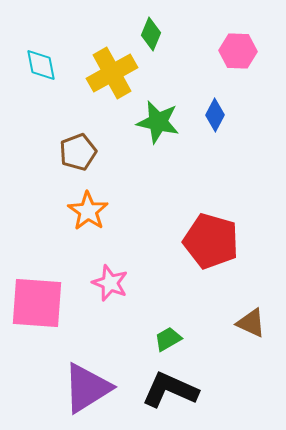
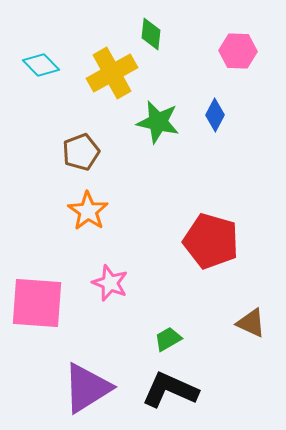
green diamond: rotated 16 degrees counterclockwise
cyan diamond: rotated 33 degrees counterclockwise
brown pentagon: moved 3 px right
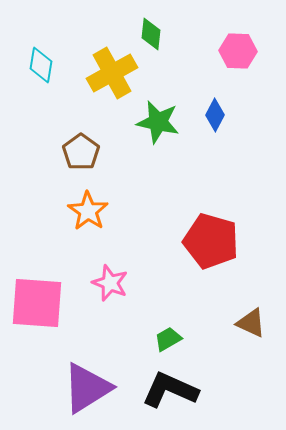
cyan diamond: rotated 54 degrees clockwise
brown pentagon: rotated 15 degrees counterclockwise
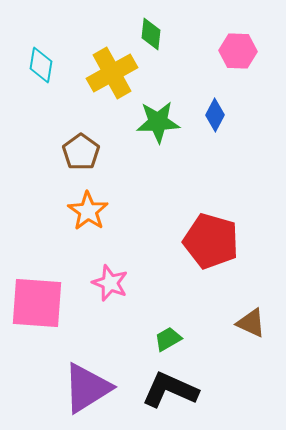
green star: rotated 15 degrees counterclockwise
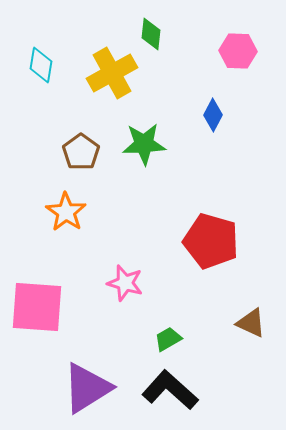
blue diamond: moved 2 px left
green star: moved 14 px left, 22 px down
orange star: moved 22 px left, 1 px down
pink star: moved 15 px right; rotated 6 degrees counterclockwise
pink square: moved 4 px down
black L-shape: rotated 18 degrees clockwise
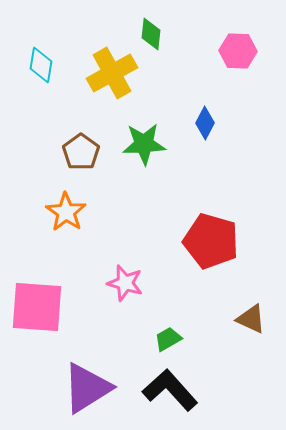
blue diamond: moved 8 px left, 8 px down
brown triangle: moved 4 px up
black L-shape: rotated 6 degrees clockwise
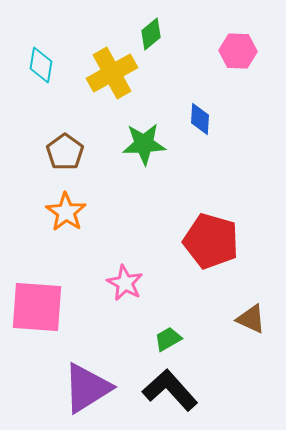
green diamond: rotated 44 degrees clockwise
blue diamond: moved 5 px left, 4 px up; rotated 24 degrees counterclockwise
brown pentagon: moved 16 px left
pink star: rotated 12 degrees clockwise
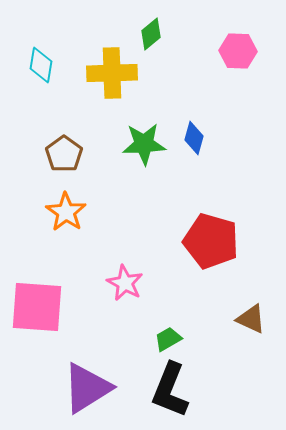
yellow cross: rotated 27 degrees clockwise
blue diamond: moved 6 px left, 19 px down; rotated 12 degrees clockwise
brown pentagon: moved 1 px left, 2 px down
black L-shape: rotated 116 degrees counterclockwise
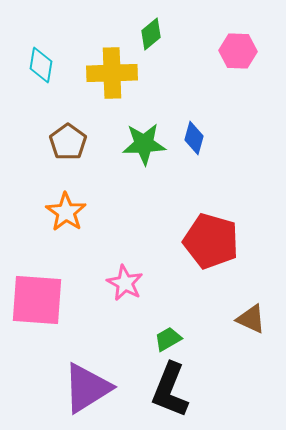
brown pentagon: moved 4 px right, 12 px up
pink square: moved 7 px up
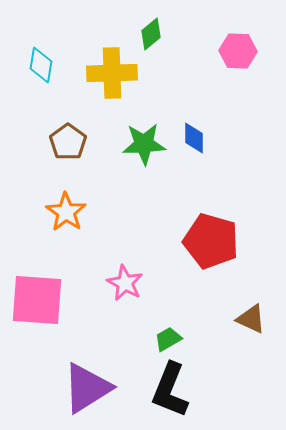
blue diamond: rotated 16 degrees counterclockwise
